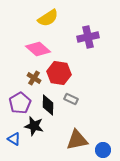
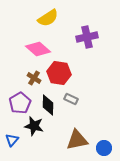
purple cross: moved 1 px left
blue triangle: moved 2 px left, 1 px down; rotated 40 degrees clockwise
blue circle: moved 1 px right, 2 px up
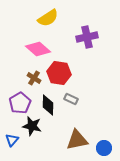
black star: moved 2 px left
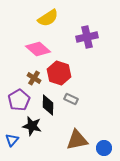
red hexagon: rotated 10 degrees clockwise
purple pentagon: moved 1 px left, 3 px up
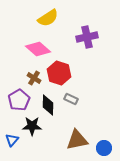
black star: rotated 12 degrees counterclockwise
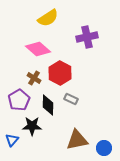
red hexagon: moved 1 px right; rotated 10 degrees clockwise
